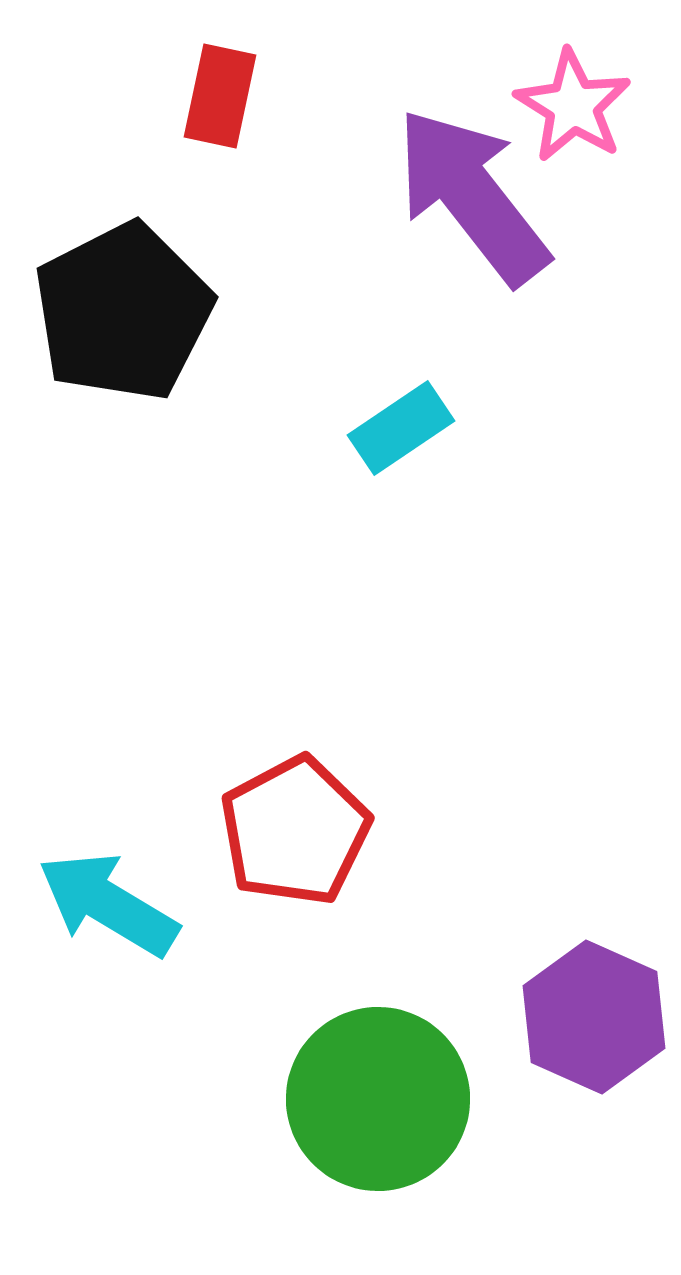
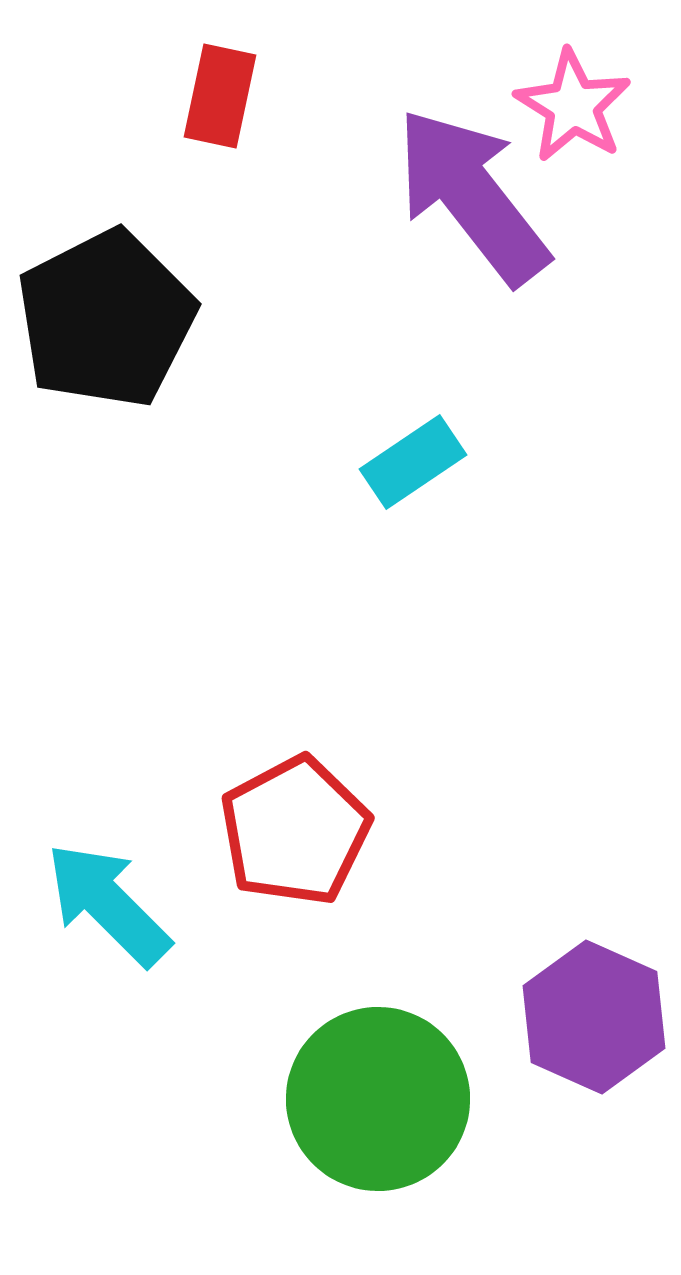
black pentagon: moved 17 px left, 7 px down
cyan rectangle: moved 12 px right, 34 px down
cyan arrow: rotated 14 degrees clockwise
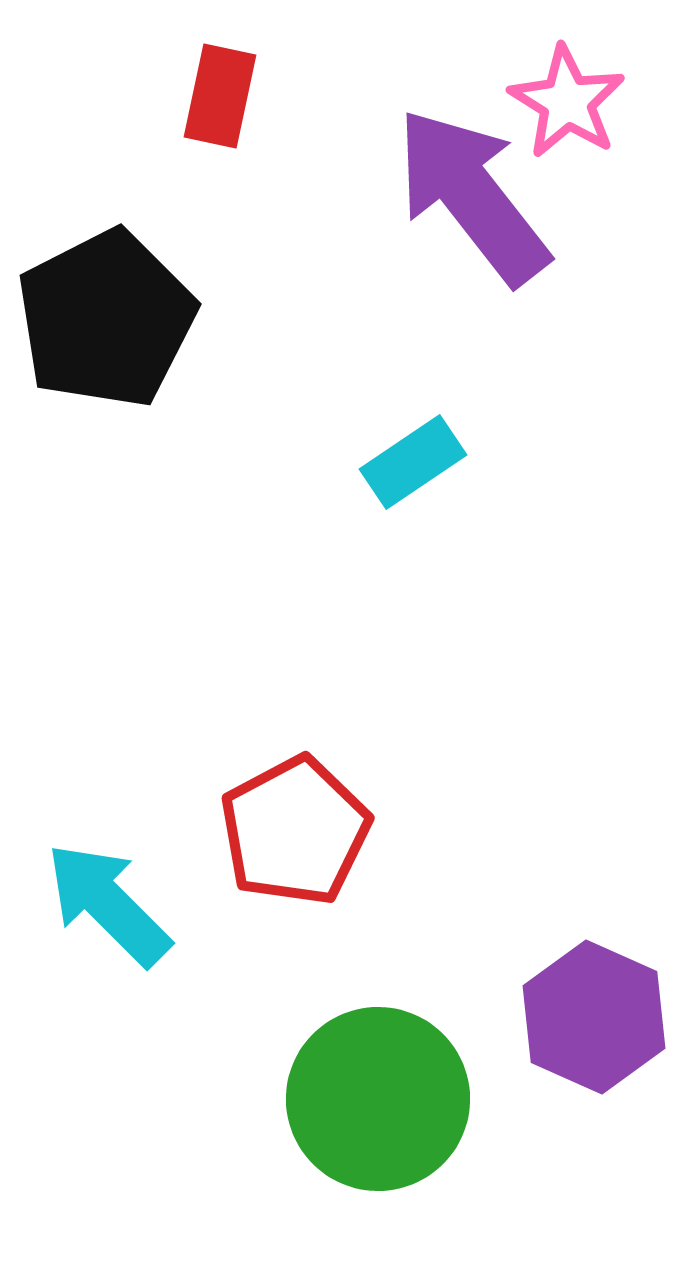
pink star: moved 6 px left, 4 px up
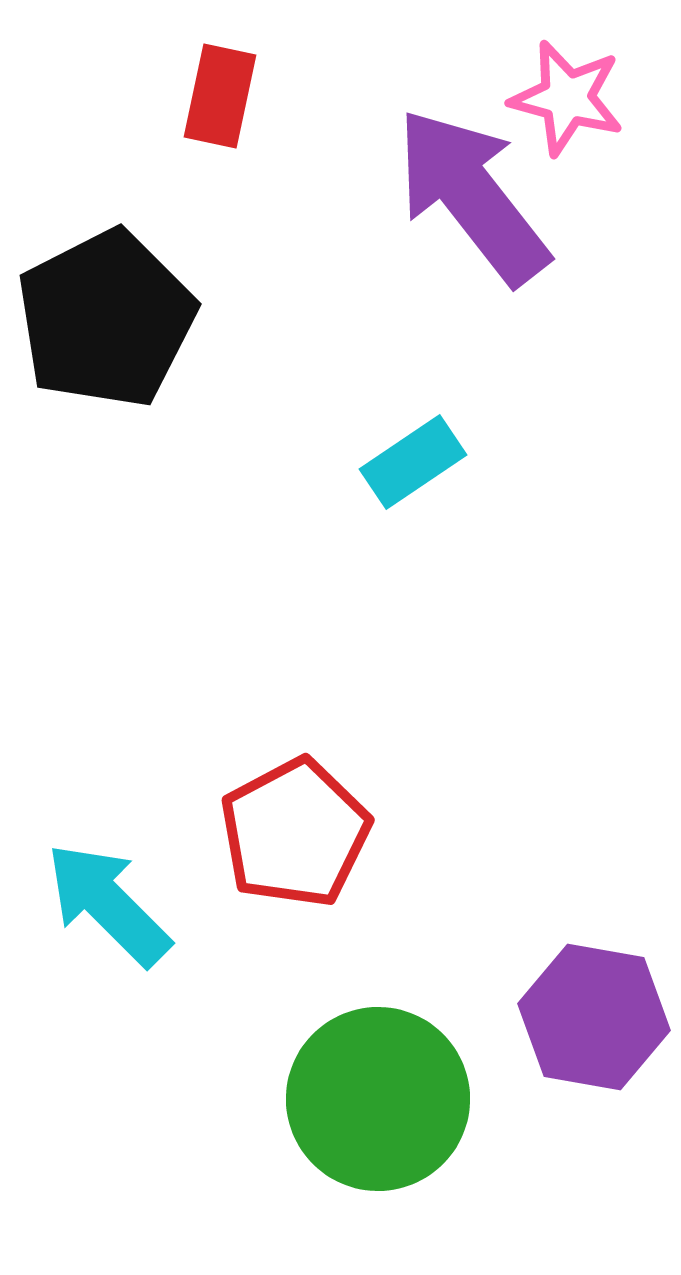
pink star: moved 4 px up; rotated 17 degrees counterclockwise
red pentagon: moved 2 px down
purple hexagon: rotated 14 degrees counterclockwise
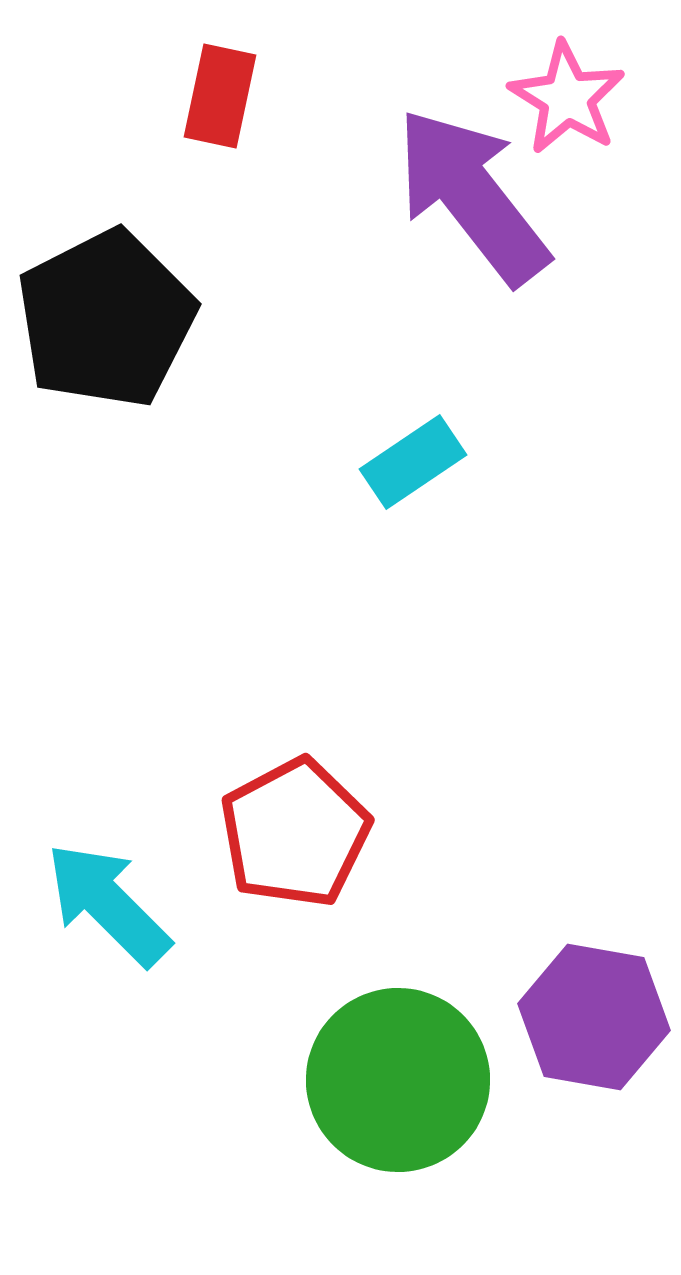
pink star: rotated 17 degrees clockwise
green circle: moved 20 px right, 19 px up
